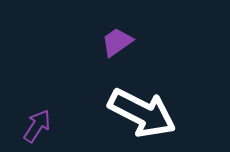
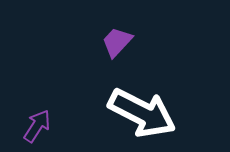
purple trapezoid: rotated 12 degrees counterclockwise
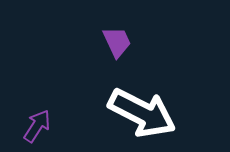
purple trapezoid: rotated 112 degrees clockwise
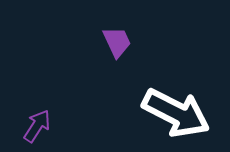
white arrow: moved 34 px right
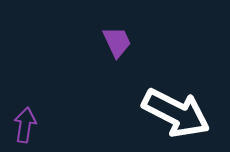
purple arrow: moved 12 px left, 1 px up; rotated 24 degrees counterclockwise
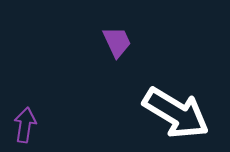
white arrow: rotated 4 degrees clockwise
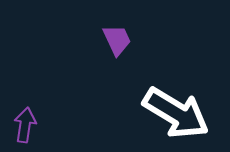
purple trapezoid: moved 2 px up
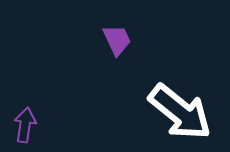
white arrow: moved 4 px right, 1 px up; rotated 8 degrees clockwise
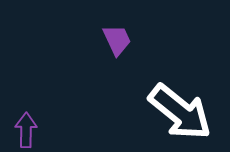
purple arrow: moved 1 px right, 5 px down; rotated 8 degrees counterclockwise
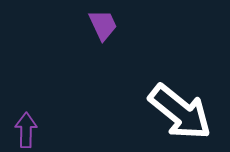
purple trapezoid: moved 14 px left, 15 px up
